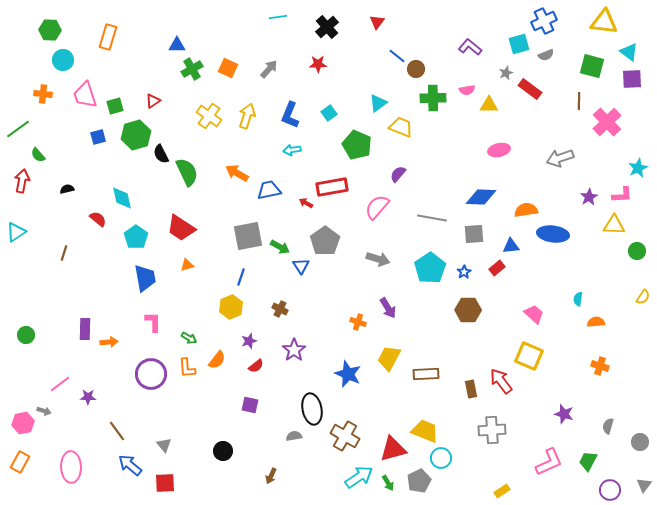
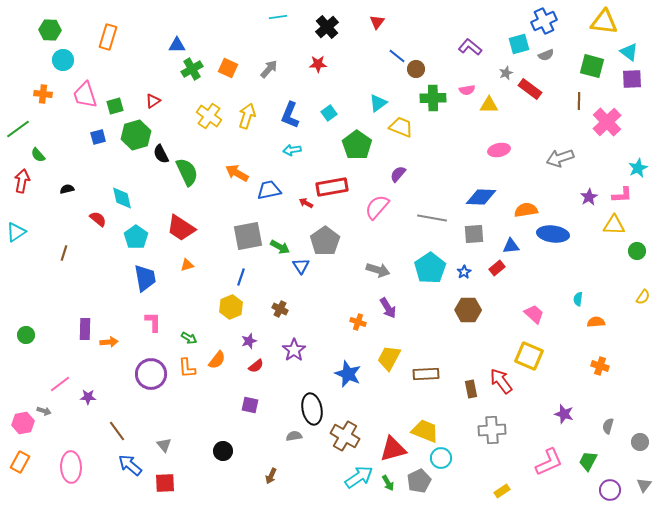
green pentagon at (357, 145): rotated 12 degrees clockwise
gray arrow at (378, 259): moved 11 px down
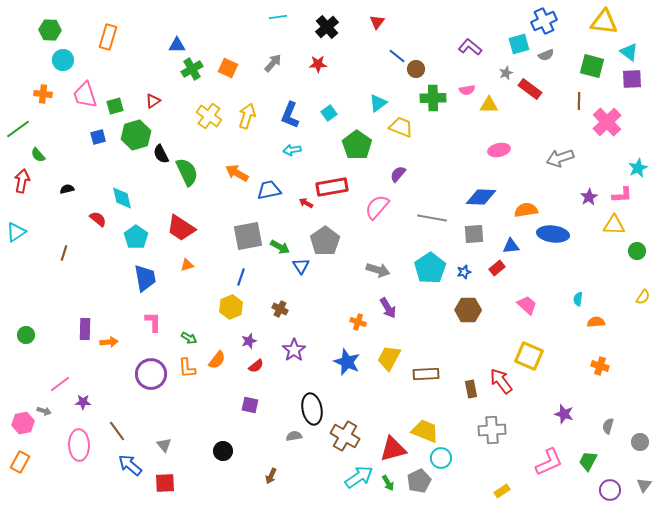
gray arrow at (269, 69): moved 4 px right, 6 px up
blue star at (464, 272): rotated 16 degrees clockwise
pink trapezoid at (534, 314): moved 7 px left, 9 px up
blue star at (348, 374): moved 1 px left, 12 px up
purple star at (88, 397): moved 5 px left, 5 px down
pink ellipse at (71, 467): moved 8 px right, 22 px up
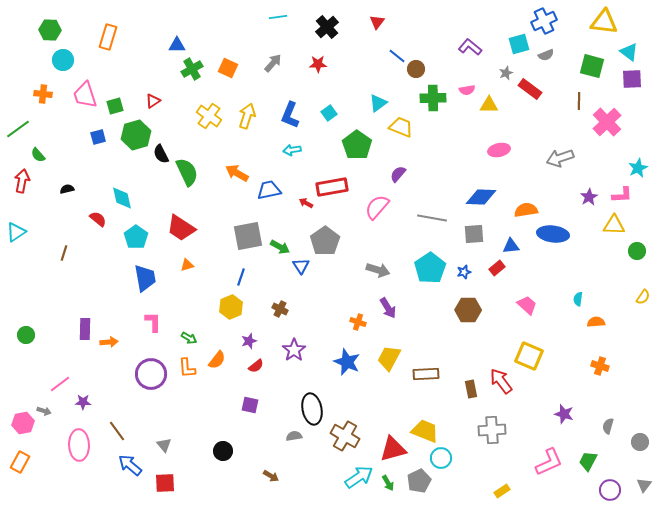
brown arrow at (271, 476): rotated 84 degrees counterclockwise
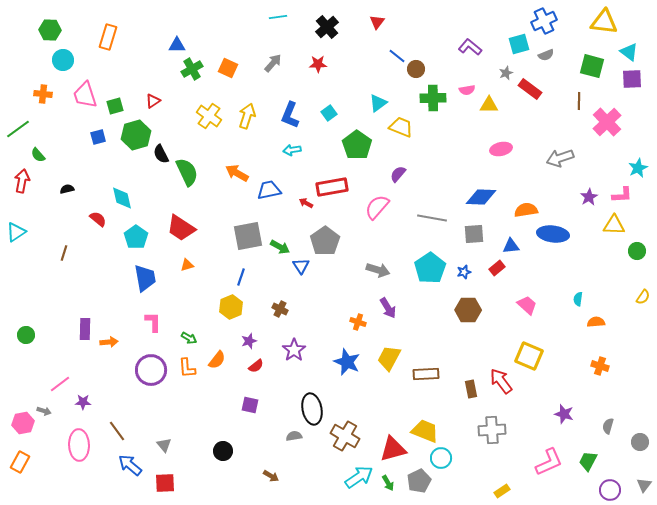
pink ellipse at (499, 150): moved 2 px right, 1 px up
purple circle at (151, 374): moved 4 px up
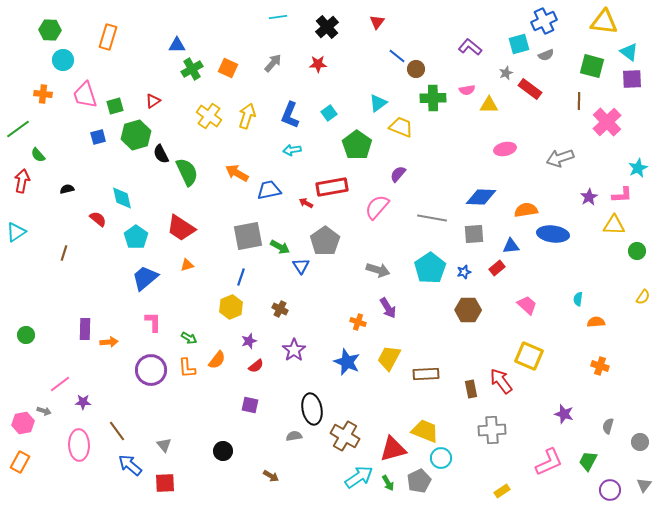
pink ellipse at (501, 149): moved 4 px right
blue trapezoid at (145, 278): rotated 120 degrees counterclockwise
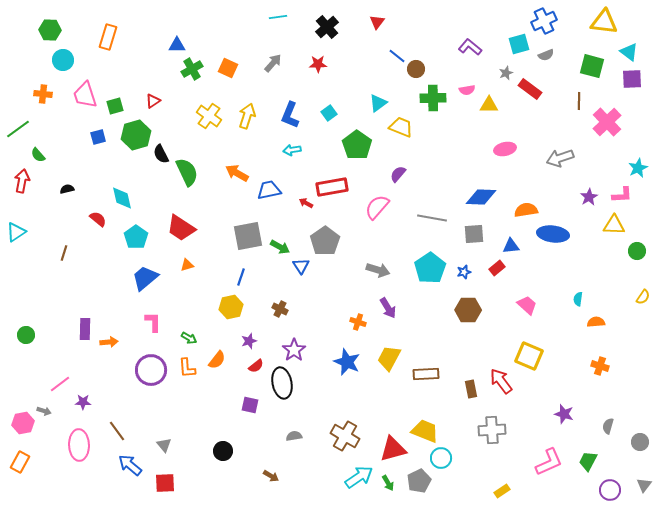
yellow hexagon at (231, 307): rotated 10 degrees clockwise
black ellipse at (312, 409): moved 30 px left, 26 px up
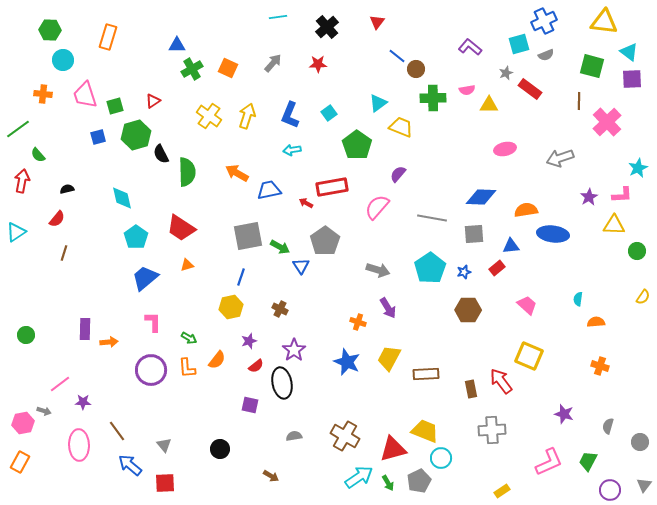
green semicircle at (187, 172): rotated 24 degrees clockwise
red semicircle at (98, 219): moved 41 px left; rotated 90 degrees clockwise
black circle at (223, 451): moved 3 px left, 2 px up
